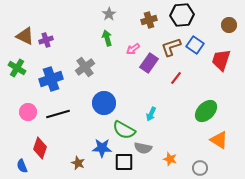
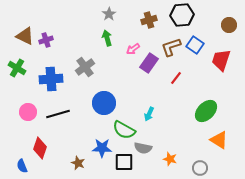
blue cross: rotated 15 degrees clockwise
cyan arrow: moved 2 px left
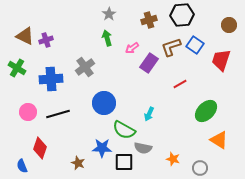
pink arrow: moved 1 px left, 1 px up
red line: moved 4 px right, 6 px down; rotated 24 degrees clockwise
orange star: moved 3 px right
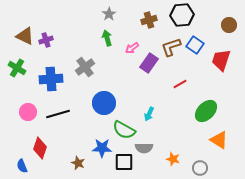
gray semicircle: moved 1 px right; rotated 12 degrees counterclockwise
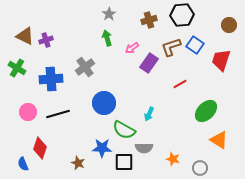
blue semicircle: moved 1 px right, 2 px up
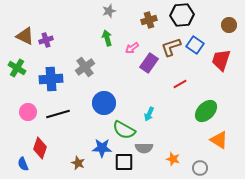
gray star: moved 3 px up; rotated 16 degrees clockwise
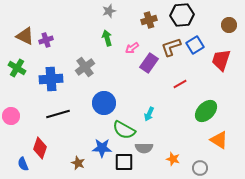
blue square: rotated 24 degrees clockwise
pink circle: moved 17 px left, 4 px down
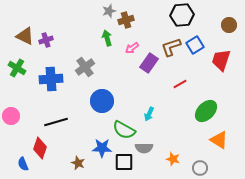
brown cross: moved 23 px left
blue circle: moved 2 px left, 2 px up
black line: moved 2 px left, 8 px down
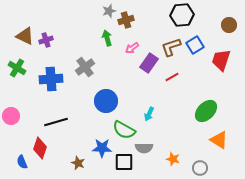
red line: moved 8 px left, 7 px up
blue circle: moved 4 px right
blue semicircle: moved 1 px left, 2 px up
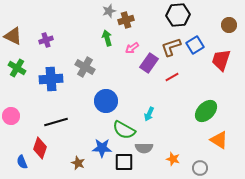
black hexagon: moved 4 px left
brown triangle: moved 12 px left
gray cross: rotated 24 degrees counterclockwise
